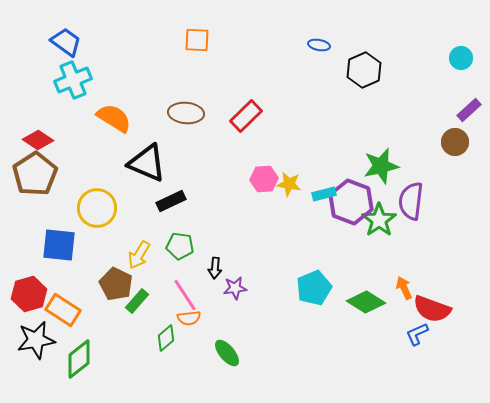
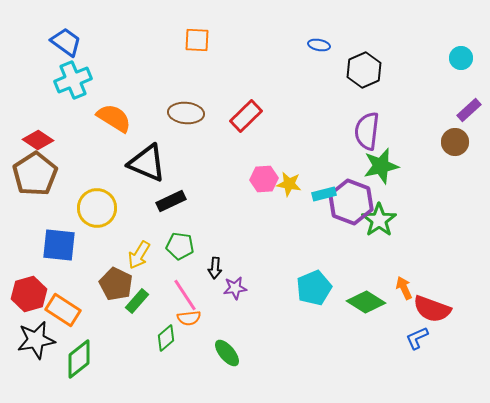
purple semicircle at (411, 201): moved 44 px left, 70 px up
blue L-shape at (417, 334): moved 4 px down
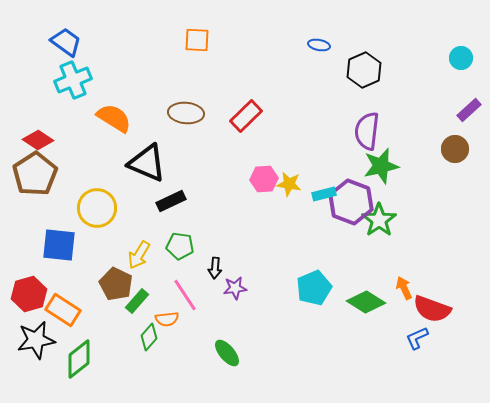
brown circle at (455, 142): moved 7 px down
orange semicircle at (189, 318): moved 22 px left, 1 px down
green diamond at (166, 338): moved 17 px left, 1 px up; rotated 8 degrees counterclockwise
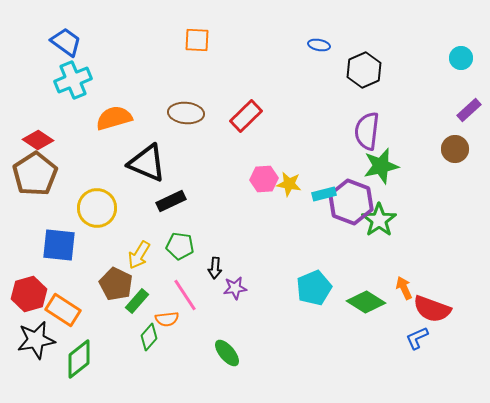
orange semicircle at (114, 118): rotated 48 degrees counterclockwise
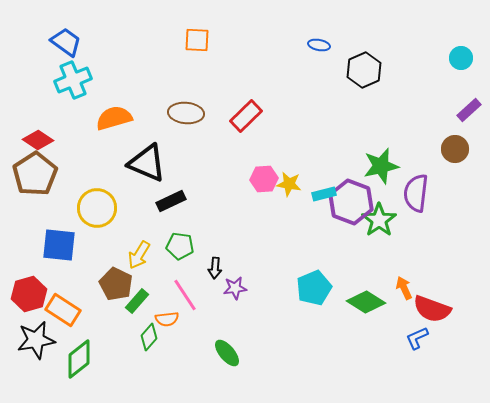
purple semicircle at (367, 131): moved 49 px right, 62 px down
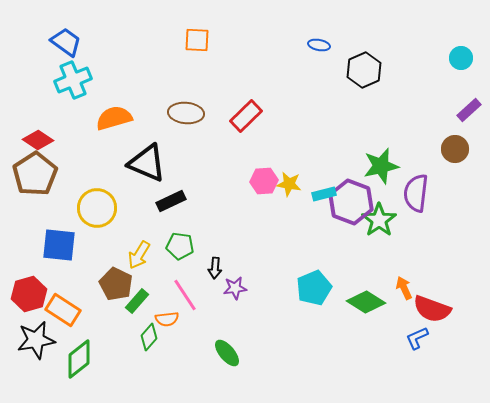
pink hexagon at (264, 179): moved 2 px down
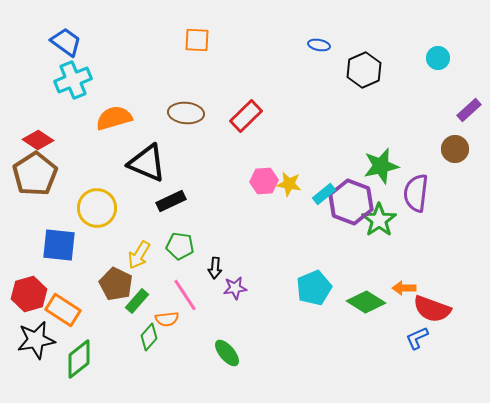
cyan circle at (461, 58): moved 23 px left
cyan rectangle at (324, 194): rotated 25 degrees counterclockwise
orange arrow at (404, 288): rotated 65 degrees counterclockwise
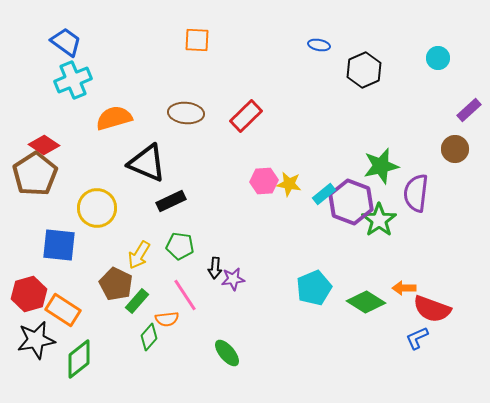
red diamond at (38, 140): moved 6 px right, 5 px down
purple star at (235, 288): moved 2 px left, 9 px up
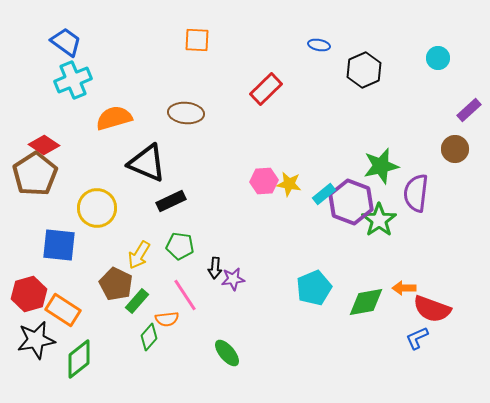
red rectangle at (246, 116): moved 20 px right, 27 px up
green diamond at (366, 302): rotated 42 degrees counterclockwise
